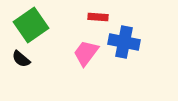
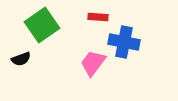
green square: moved 11 px right
pink trapezoid: moved 7 px right, 10 px down
black semicircle: rotated 60 degrees counterclockwise
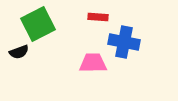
green square: moved 4 px left, 1 px up; rotated 8 degrees clockwise
black semicircle: moved 2 px left, 7 px up
pink trapezoid: rotated 52 degrees clockwise
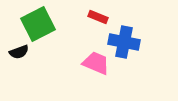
red rectangle: rotated 18 degrees clockwise
pink trapezoid: moved 3 px right; rotated 24 degrees clockwise
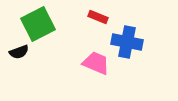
blue cross: moved 3 px right
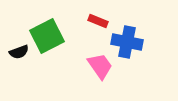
red rectangle: moved 4 px down
green square: moved 9 px right, 12 px down
pink trapezoid: moved 4 px right, 3 px down; rotated 32 degrees clockwise
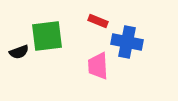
green square: rotated 20 degrees clockwise
pink trapezoid: moved 2 px left; rotated 148 degrees counterclockwise
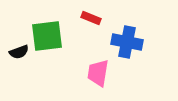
red rectangle: moved 7 px left, 3 px up
pink trapezoid: moved 7 px down; rotated 12 degrees clockwise
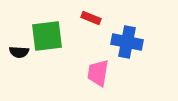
black semicircle: rotated 24 degrees clockwise
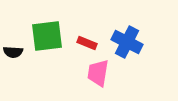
red rectangle: moved 4 px left, 25 px down
blue cross: rotated 16 degrees clockwise
black semicircle: moved 6 px left
